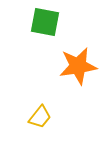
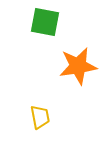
yellow trapezoid: rotated 50 degrees counterclockwise
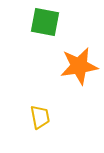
orange star: moved 1 px right
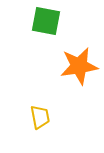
green square: moved 1 px right, 1 px up
